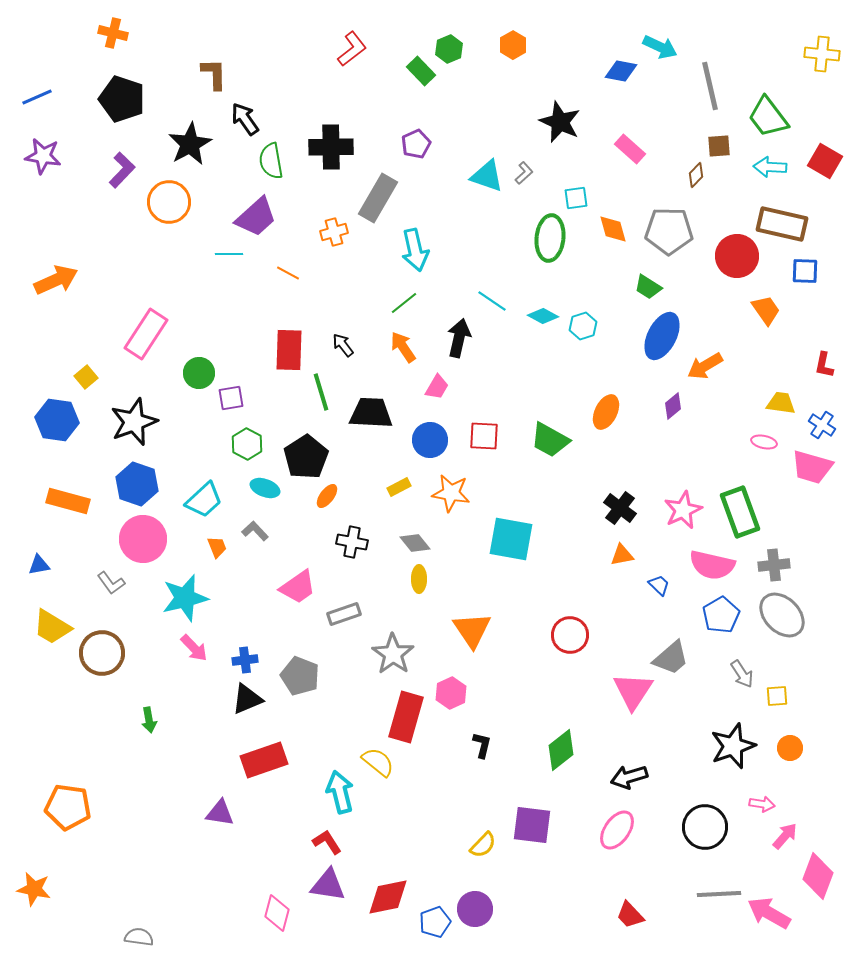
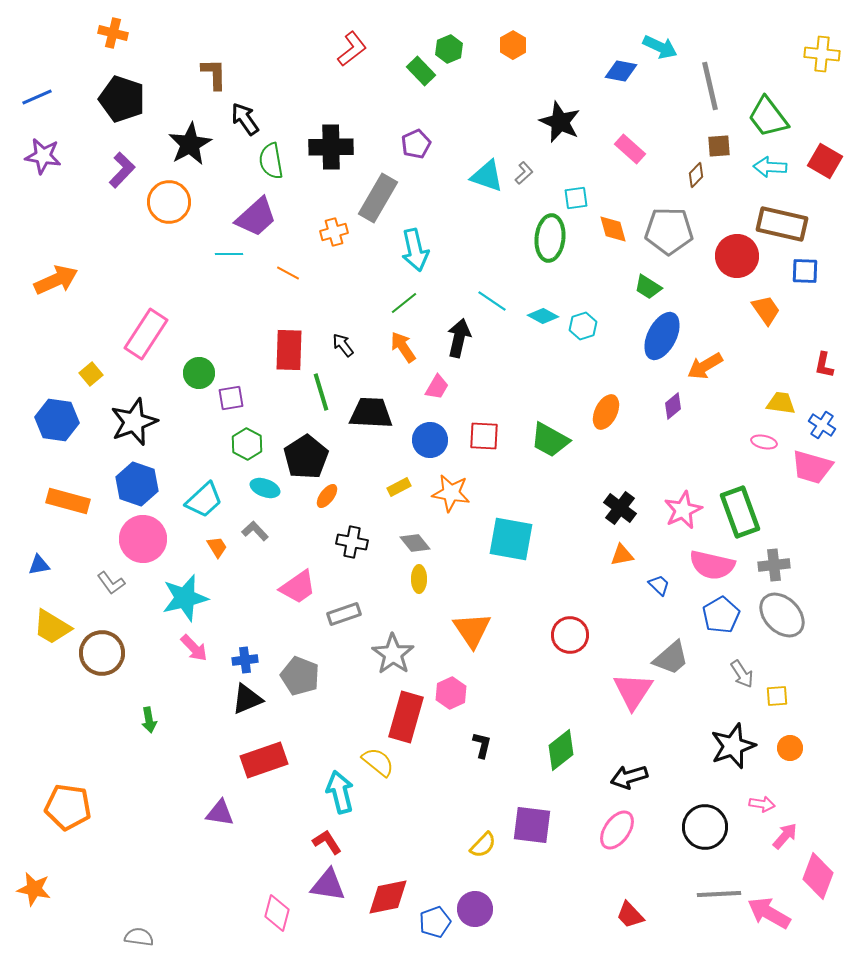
yellow square at (86, 377): moved 5 px right, 3 px up
orange trapezoid at (217, 547): rotated 10 degrees counterclockwise
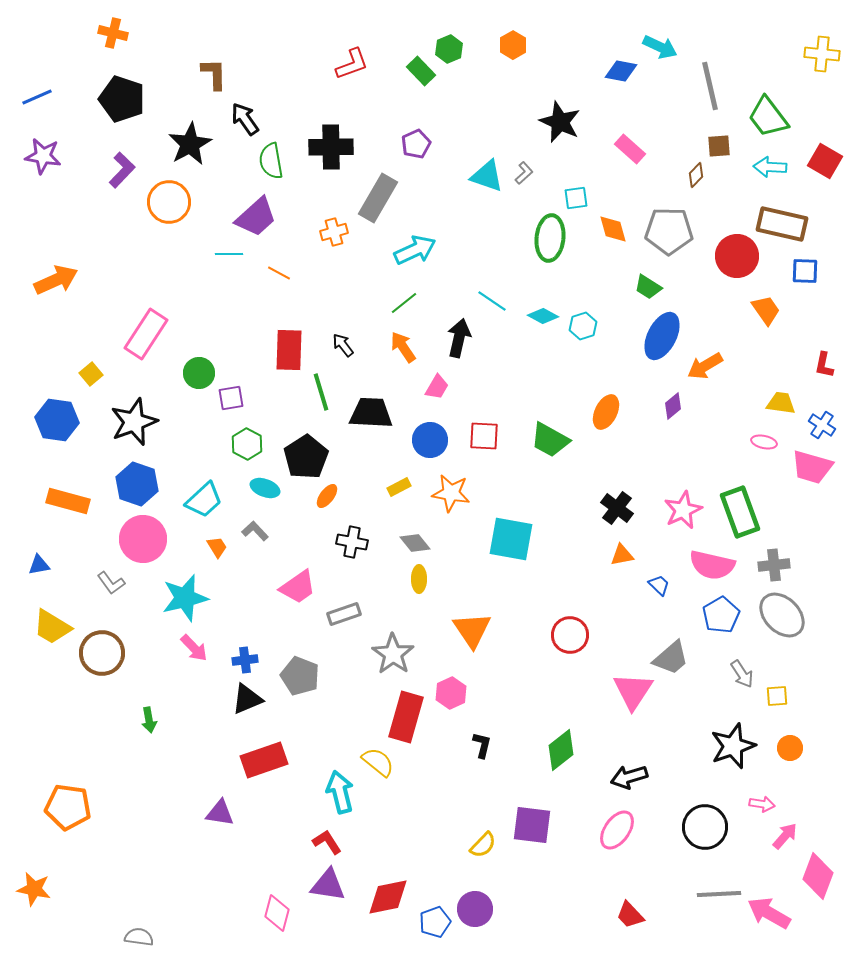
red L-shape at (352, 49): moved 15 px down; rotated 18 degrees clockwise
cyan arrow at (415, 250): rotated 102 degrees counterclockwise
orange line at (288, 273): moved 9 px left
black cross at (620, 508): moved 3 px left
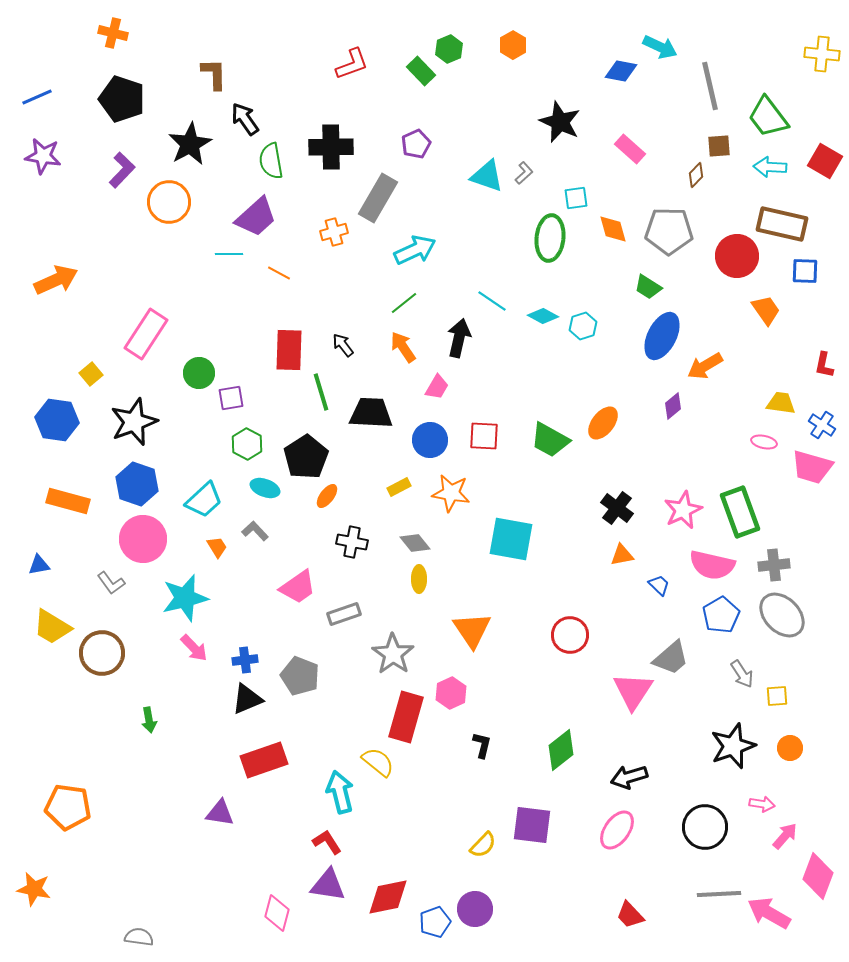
orange ellipse at (606, 412): moved 3 px left, 11 px down; rotated 12 degrees clockwise
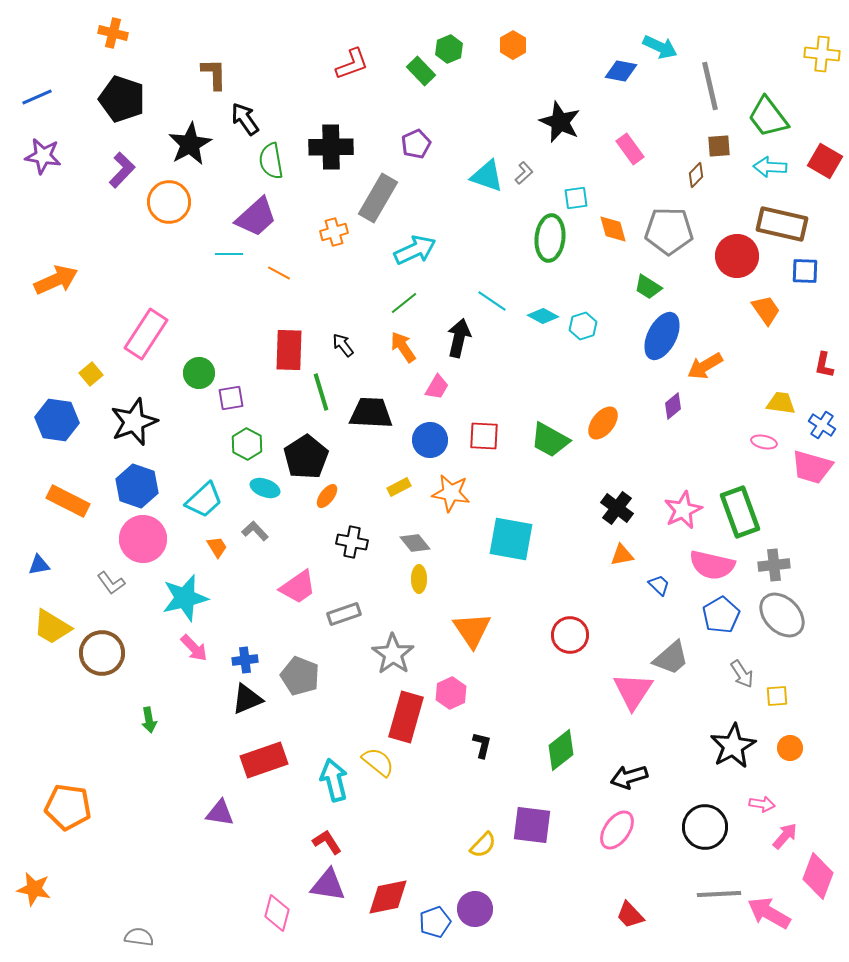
pink rectangle at (630, 149): rotated 12 degrees clockwise
blue hexagon at (137, 484): moved 2 px down
orange rectangle at (68, 501): rotated 12 degrees clockwise
black star at (733, 746): rotated 9 degrees counterclockwise
cyan arrow at (340, 792): moved 6 px left, 12 px up
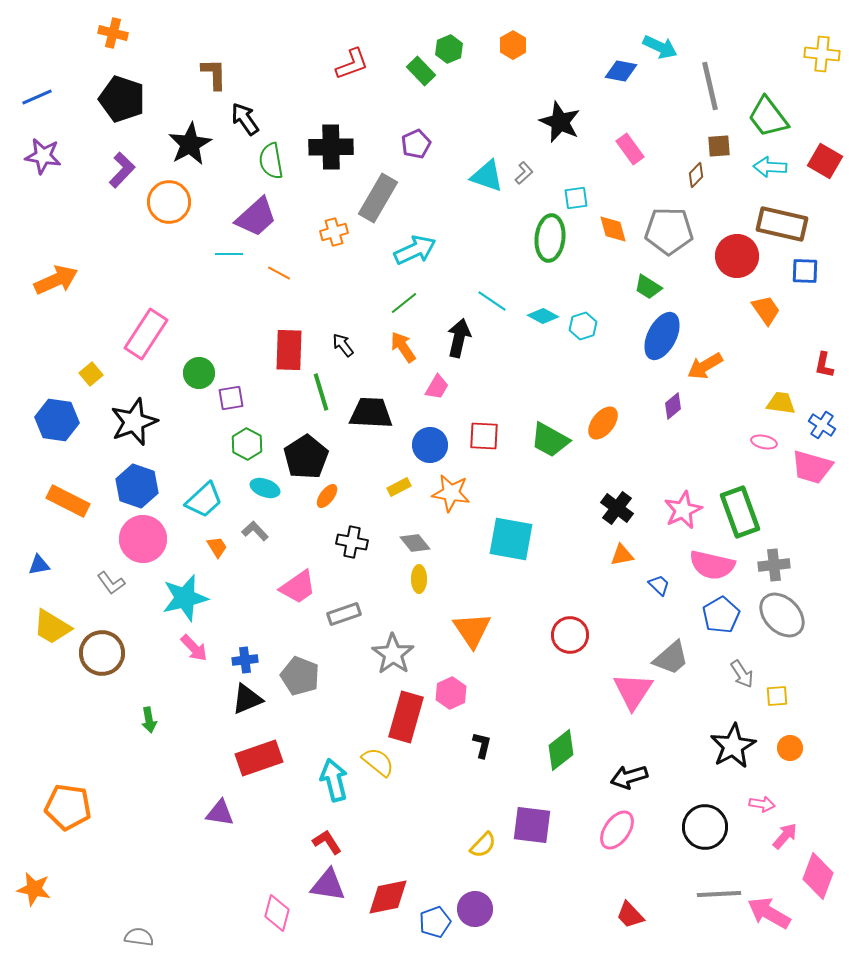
blue circle at (430, 440): moved 5 px down
red rectangle at (264, 760): moved 5 px left, 2 px up
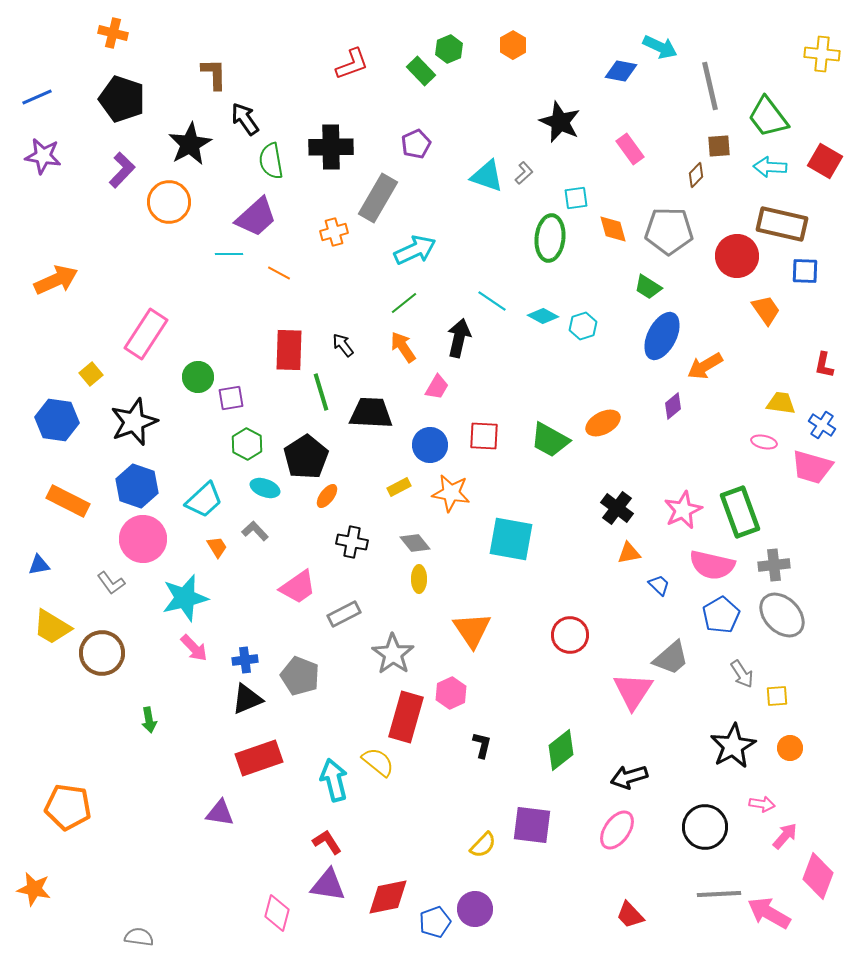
green circle at (199, 373): moved 1 px left, 4 px down
orange ellipse at (603, 423): rotated 24 degrees clockwise
orange triangle at (622, 555): moved 7 px right, 2 px up
gray rectangle at (344, 614): rotated 8 degrees counterclockwise
